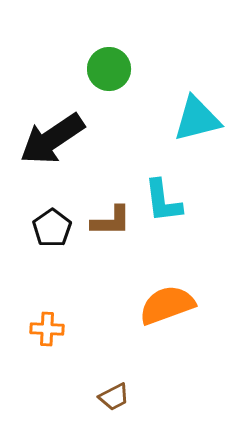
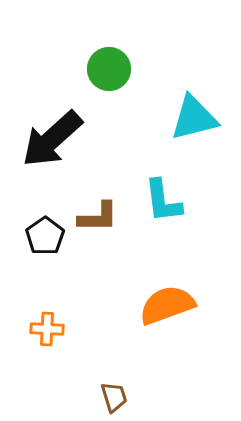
cyan triangle: moved 3 px left, 1 px up
black arrow: rotated 8 degrees counterclockwise
brown L-shape: moved 13 px left, 4 px up
black pentagon: moved 7 px left, 8 px down
brown trapezoid: rotated 80 degrees counterclockwise
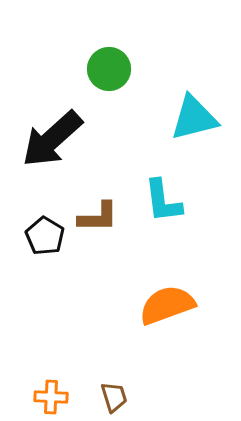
black pentagon: rotated 6 degrees counterclockwise
orange cross: moved 4 px right, 68 px down
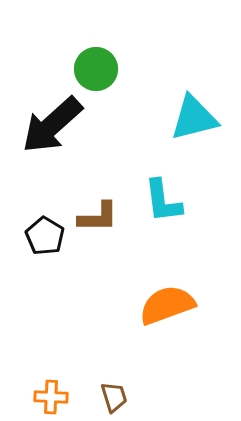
green circle: moved 13 px left
black arrow: moved 14 px up
